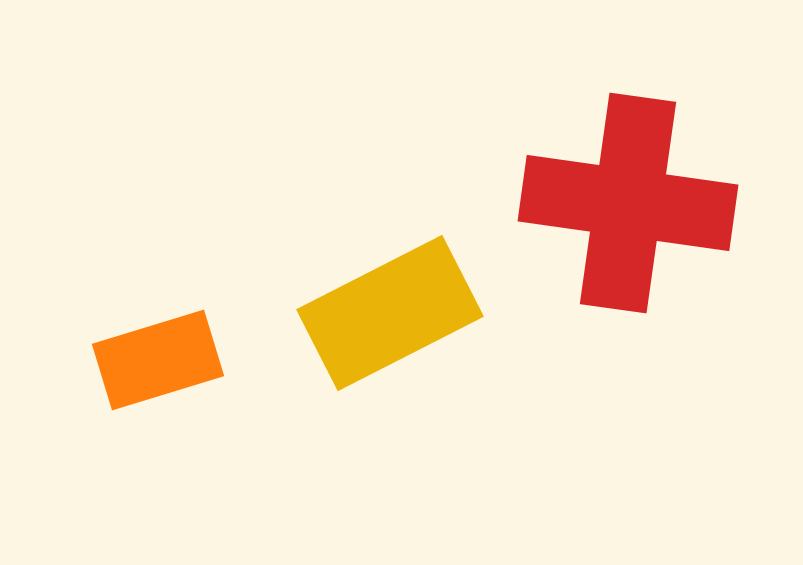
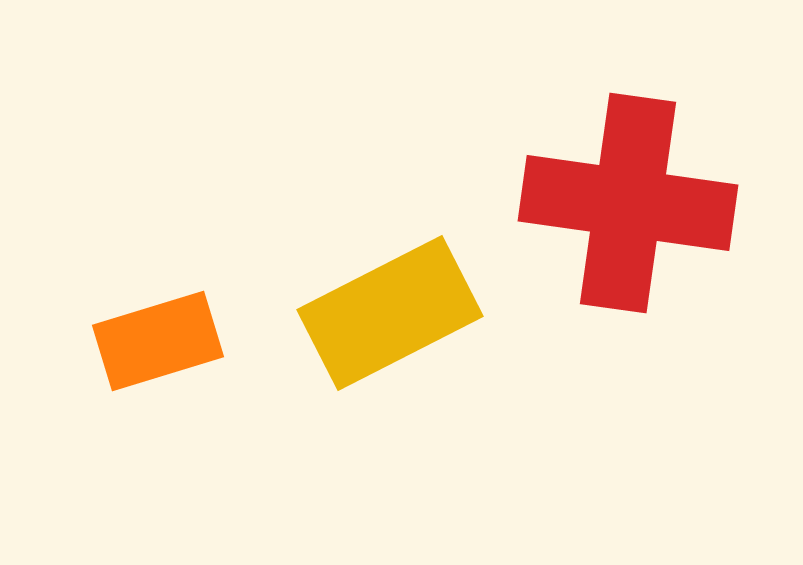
orange rectangle: moved 19 px up
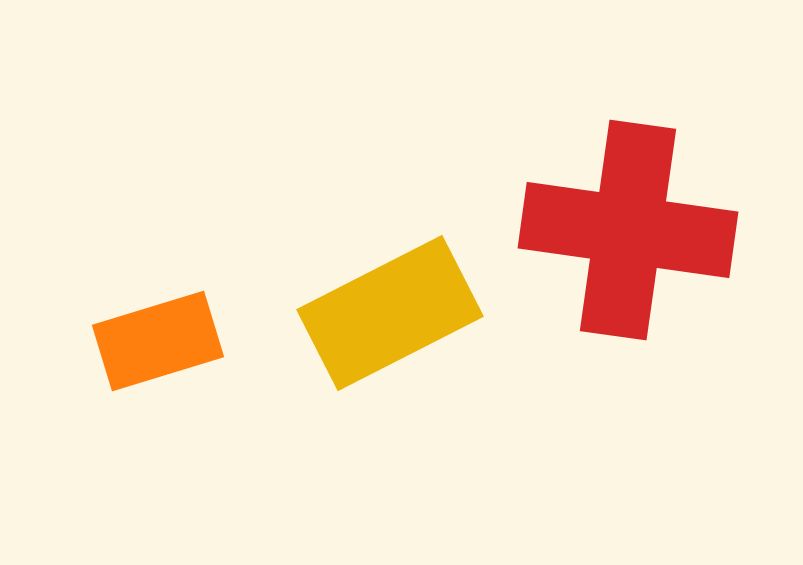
red cross: moved 27 px down
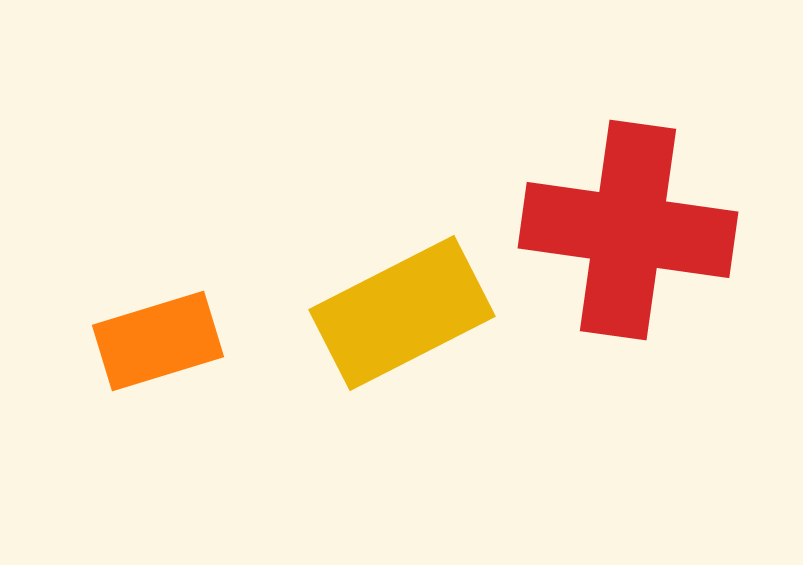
yellow rectangle: moved 12 px right
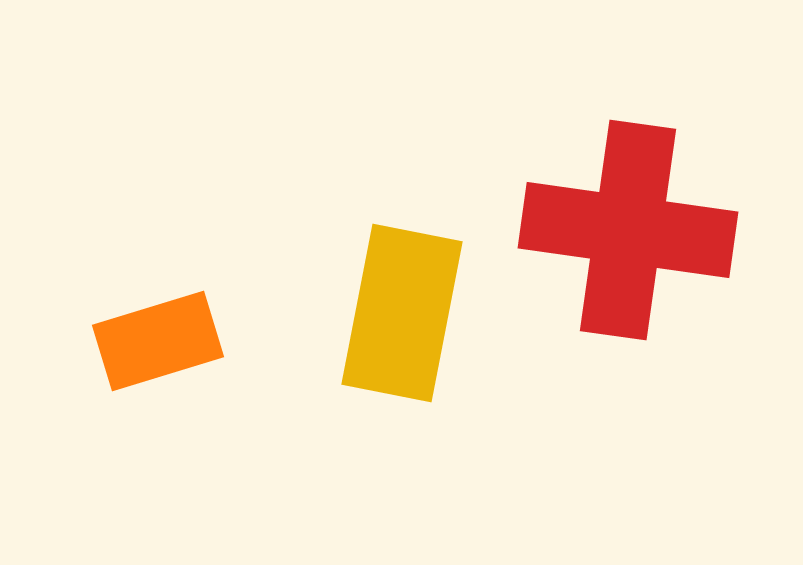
yellow rectangle: rotated 52 degrees counterclockwise
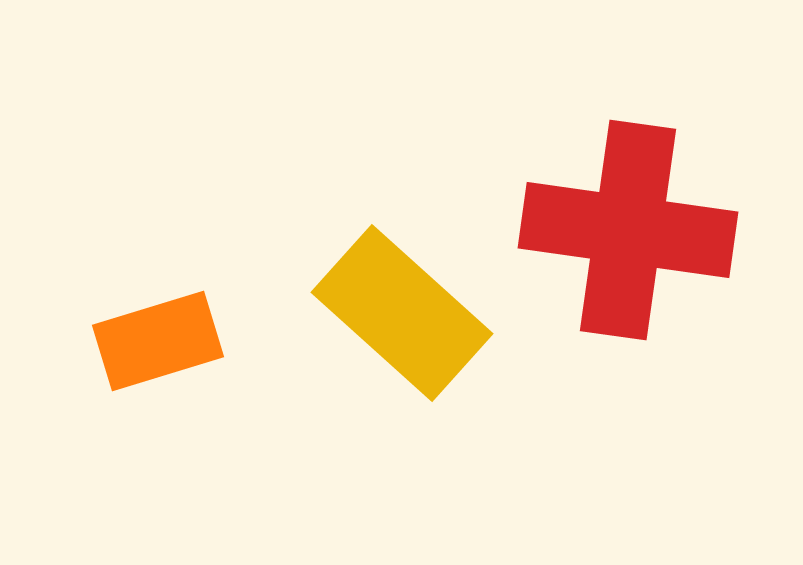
yellow rectangle: rotated 59 degrees counterclockwise
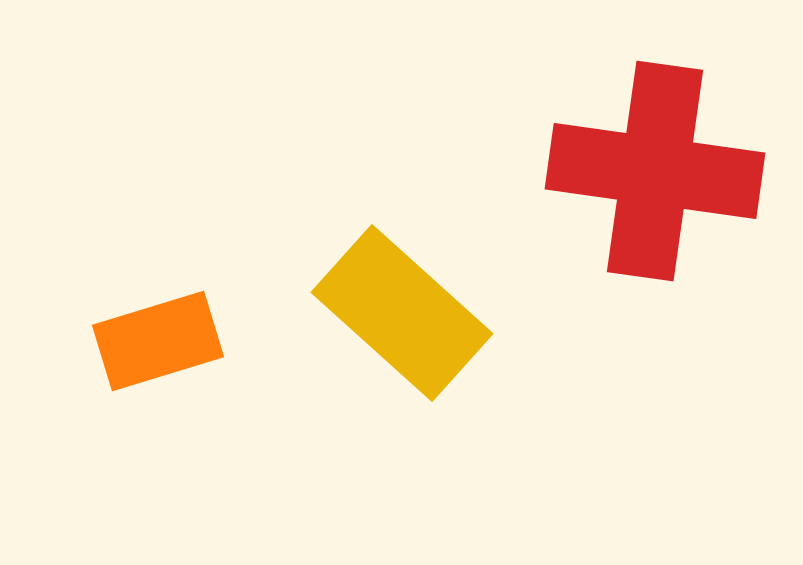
red cross: moved 27 px right, 59 px up
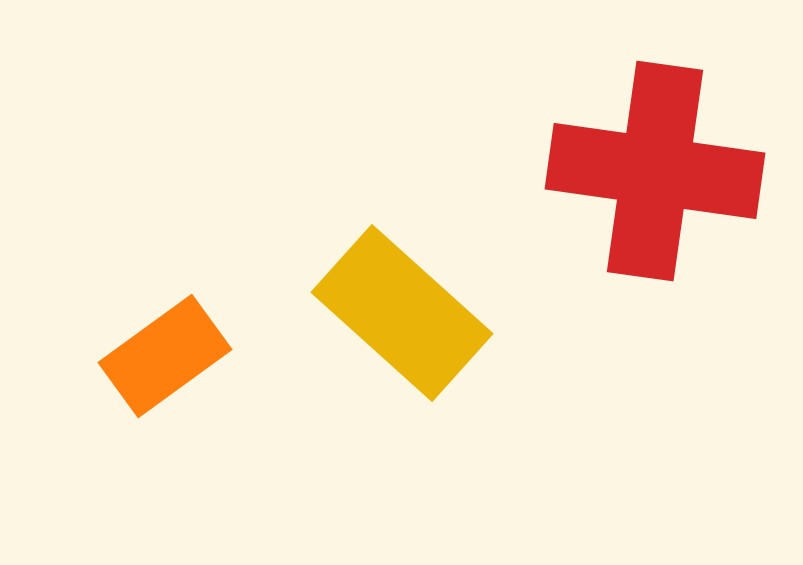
orange rectangle: moved 7 px right, 15 px down; rotated 19 degrees counterclockwise
